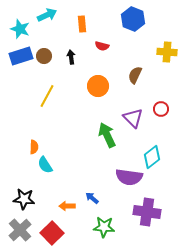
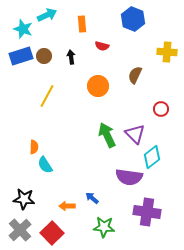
cyan star: moved 3 px right
purple triangle: moved 2 px right, 16 px down
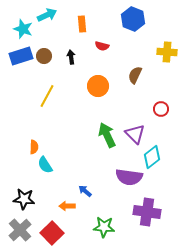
blue arrow: moved 7 px left, 7 px up
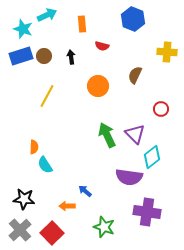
green star: rotated 15 degrees clockwise
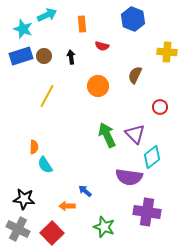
red circle: moved 1 px left, 2 px up
gray cross: moved 2 px left, 1 px up; rotated 20 degrees counterclockwise
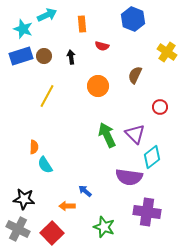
yellow cross: rotated 30 degrees clockwise
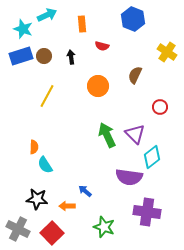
black star: moved 13 px right
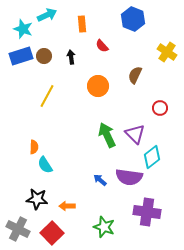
red semicircle: rotated 32 degrees clockwise
red circle: moved 1 px down
blue arrow: moved 15 px right, 11 px up
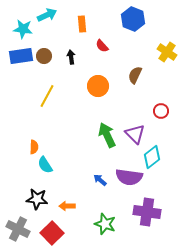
cyan star: rotated 12 degrees counterclockwise
blue rectangle: rotated 10 degrees clockwise
red circle: moved 1 px right, 3 px down
green star: moved 1 px right, 3 px up
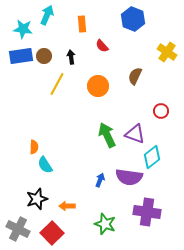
cyan arrow: rotated 42 degrees counterclockwise
brown semicircle: moved 1 px down
yellow line: moved 10 px right, 12 px up
purple triangle: rotated 25 degrees counterclockwise
blue arrow: rotated 72 degrees clockwise
black star: rotated 25 degrees counterclockwise
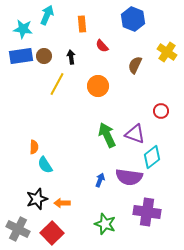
brown semicircle: moved 11 px up
orange arrow: moved 5 px left, 3 px up
